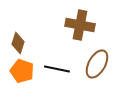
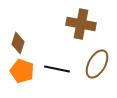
brown cross: moved 1 px right, 1 px up
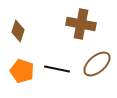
brown diamond: moved 12 px up
brown ellipse: rotated 20 degrees clockwise
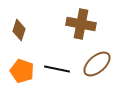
brown diamond: moved 1 px right, 1 px up
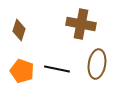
brown ellipse: rotated 40 degrees counterclockwise
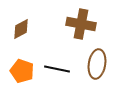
brown diamond: moved 2 px right, 1 px up; rotated 45 degrees clockwise
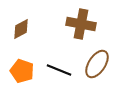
brown ellipse: rotated 24 degrees clockwise
black line: moved 2 px right, 1 px down; rotated 10 degrees clockwise
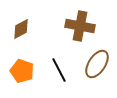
brown cross: moved 1 px left, 2 px down
black line: rotated 40 degrees clockwise
